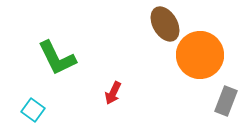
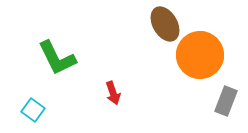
red arrow: rotated 45 degrees counterclockwise
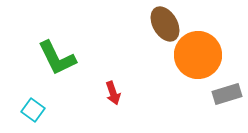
orange circle: moved 2 px left
gray rectangle: moved 1 px right, 7 px up; rotated 52 degrees clockwise
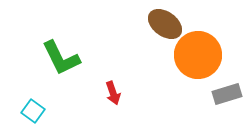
brown ellipse: rotated 24 degrees counterclockwise
green L-shape: moved 4 px right
cyan square: moved 1 px down
